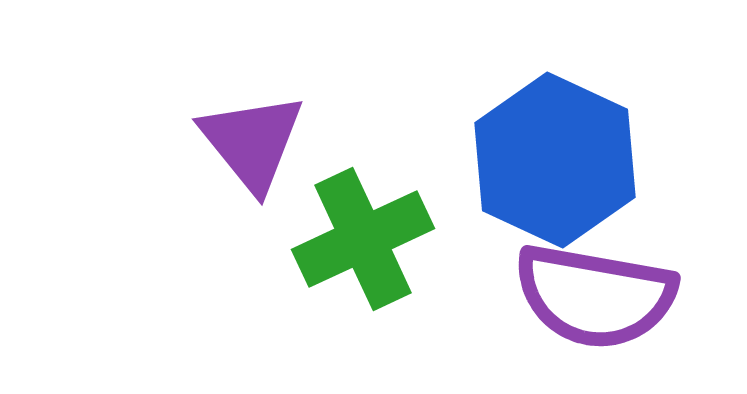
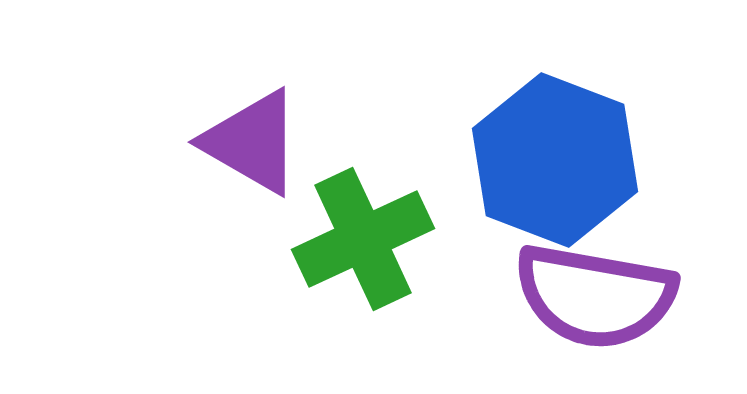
purple triangle: rotated 21 degrees counterclockwise
blue hexagon: rotated 4 degrees counterclockwise
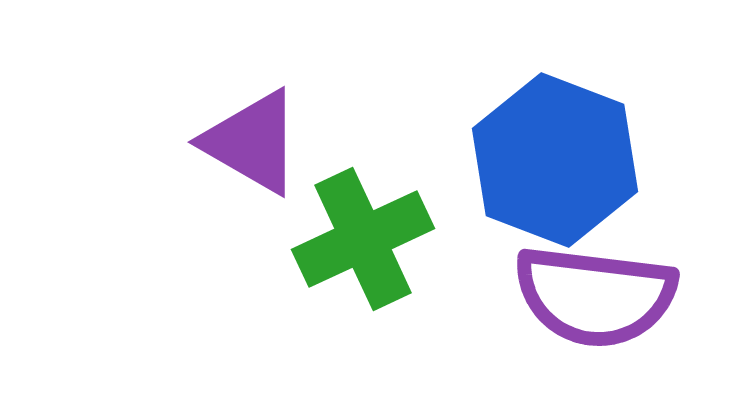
purple semicircle: rotated 3 degrees counterclockwise
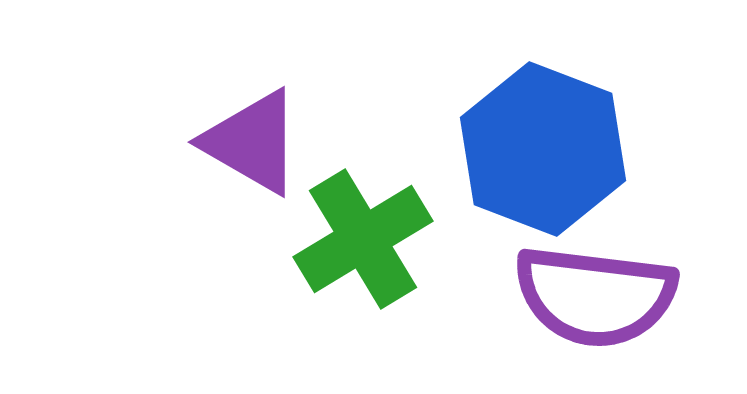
blue hexagon: moved 12 px left, 11 px up
green cross: rotated 6 degrees counterclockwise
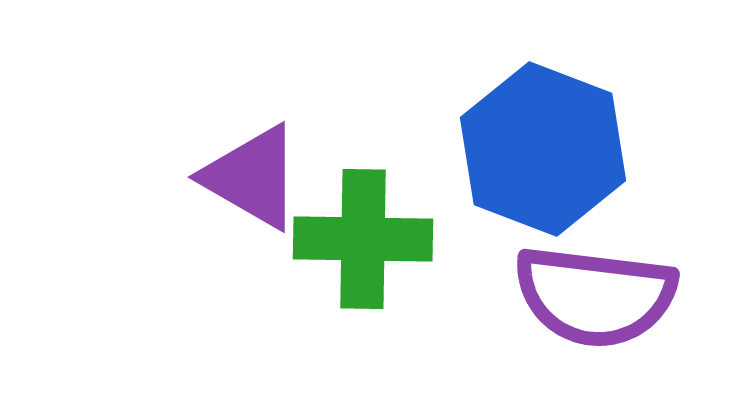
purple triangle: moved 35 px down
green cross: rotated 32 degrees clockwise
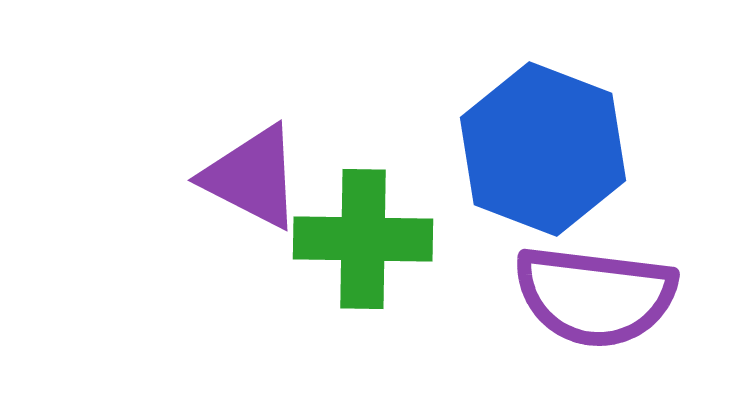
purple triangle: rotated 3 degrees counterclockwise
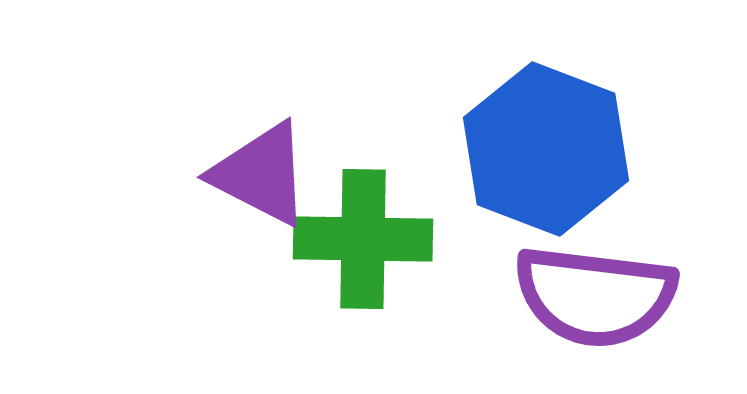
blue hexagon: moved 3 px right
purple triangle: moved 9 px right, 3 px up
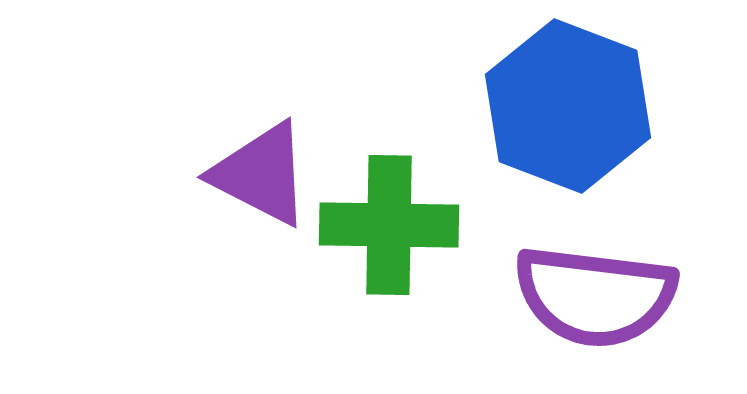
blue hexagon: moved 22 px right, 43 px up
green cross: moved 26 px right, 14 px up
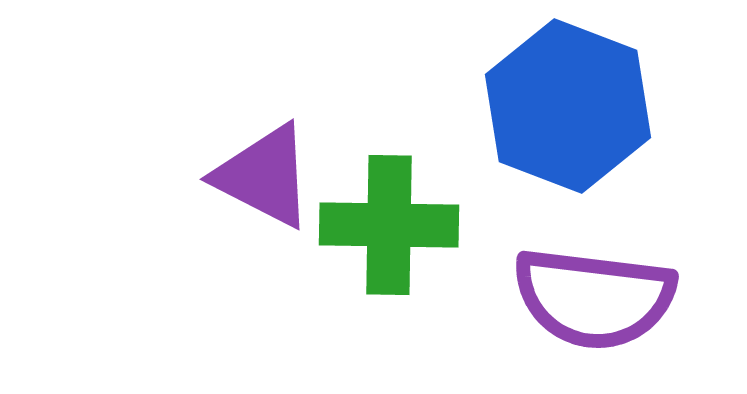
purple triangle: moved 3 px right, 2 px down
purple semicircle: moved 1 px left, 2 px down
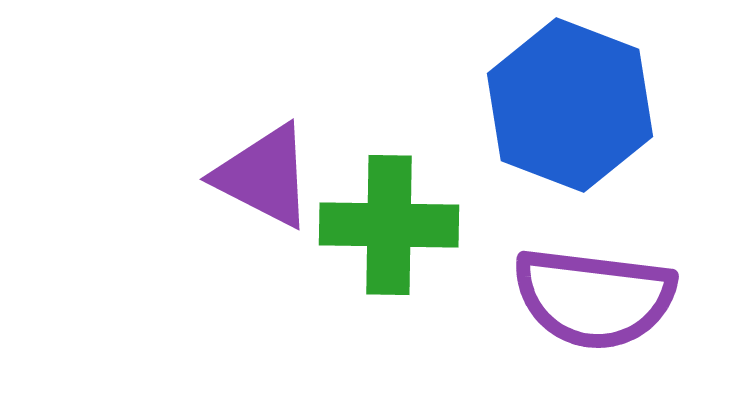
blue hexagon: moved 2 px right, 1 px up
